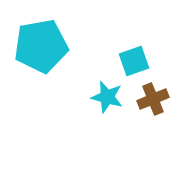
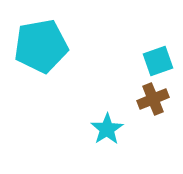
cyan square: moved 24 px right
cyan star: moved 32 px down; rotated 24 degrees clockwise
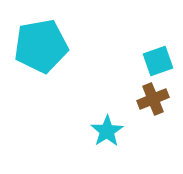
cyan star: moved 2 px down
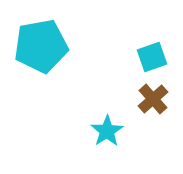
cyan square: moved 6 px left, 4 px up
brown cross: rotated 20 degrees counterclockwise
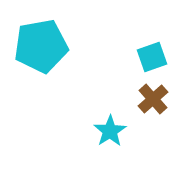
cyan star: moved 3 px right
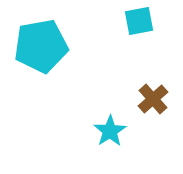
cyan square: moved 13 px left, 36 px up; rotated 8 degrees clockwise
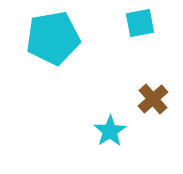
cyan square: moved 1 px right, 2 px down
cyan pentagon: moved 12 px right, 8 px up
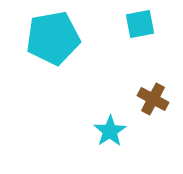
cyan square: moved 1 px down
brown cross: rotated 20 degrees counterclockwise
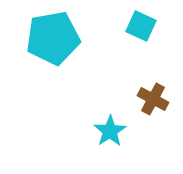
cyan square: moved 1 px right, 2 px down; rotated 36 degrees clockwise
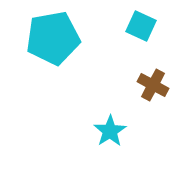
brown cross: moved 14 px up
